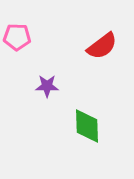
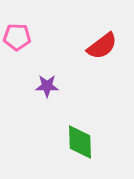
green diamond: moved 7 px left, 16 px down
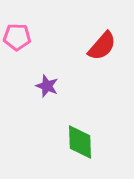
red semicircle: rotated 12 degrees counterclockwise
purple star: rotated 20 degrees clockwise
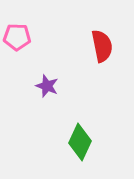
red semicircle: rotated 52 degrees counterclockwise
green diamond: rotated 27 degrees clockwise
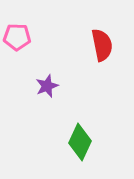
red semicircle: moved 1 px up
purple star: rotated 30 degrees clockwise
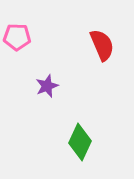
red semicircle: rotated 12 degrees counterclockwise
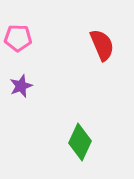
pink pentagon: moved 1 px right, 1 px down
purple star: moved 26 px left
